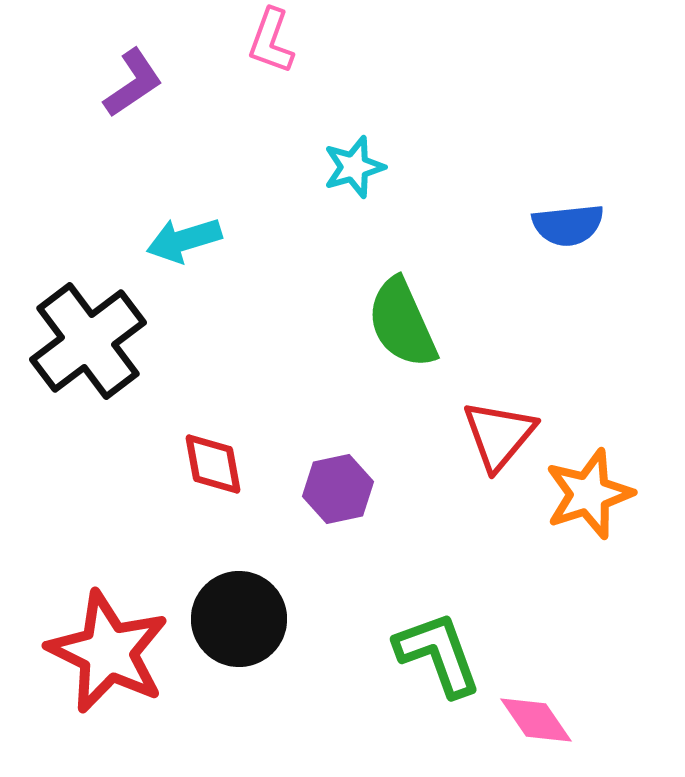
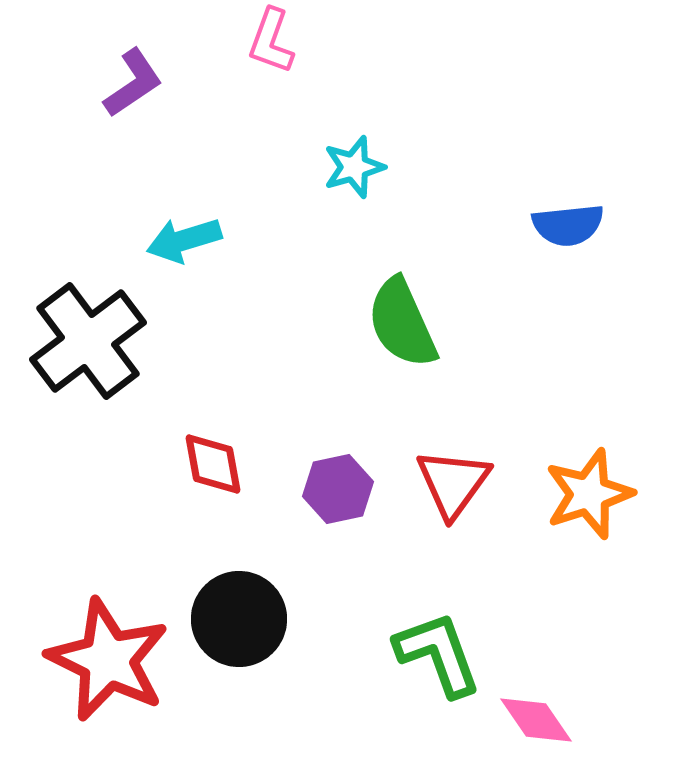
red triangle: moved 46 px left, 48 px down; rotated 4 degrees counterclockwise
red star: moved 8 px down
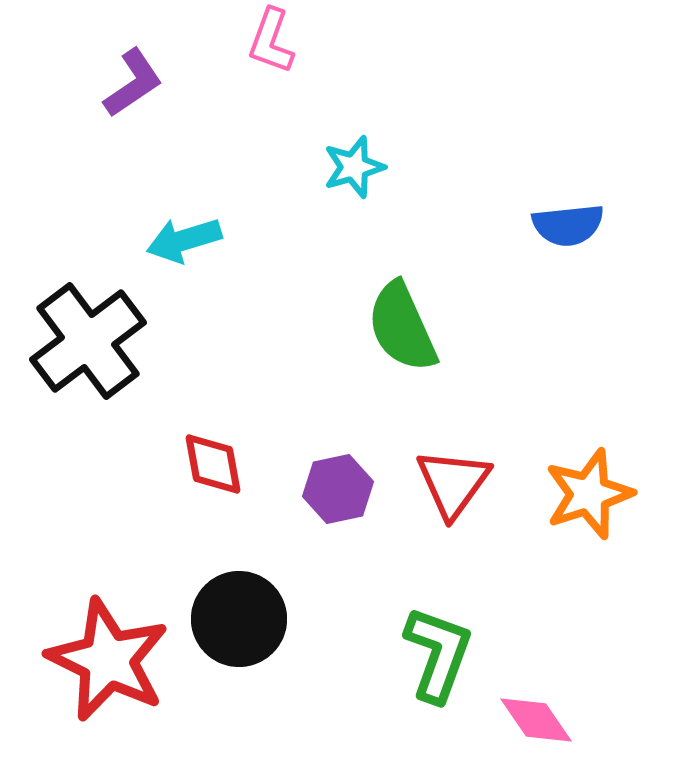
green semicircle: moved 4 px down
green L-shape: rotated 40 degrees clockwise
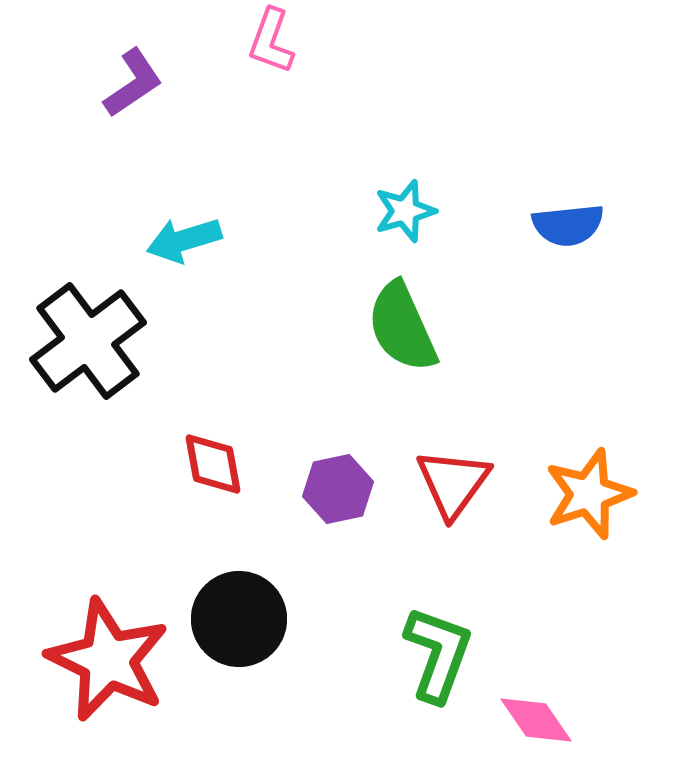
cyan star: moved 51 px right, 44 px down
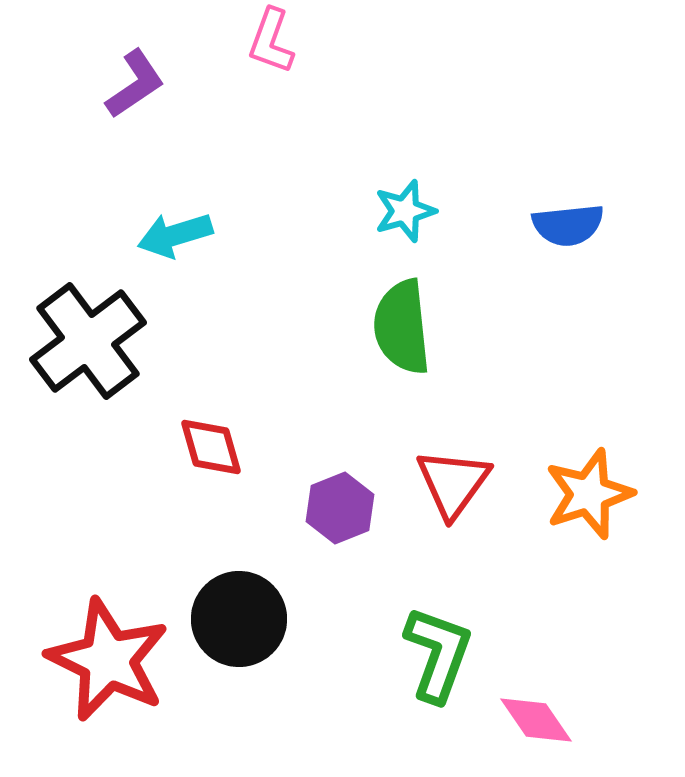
purple L-shape: moved 2 px right, 1 px down
cyan arrow: moved 9 px left, 5 px up
green semicircle: rotated 18 degrees clockwise
red diamond: moved 2 px left, 17 px up; rotated 6 degrees counterclockwise
purple hexagon: moved 2 px right, 19 px down; rotated 10 degrees counterclockwise
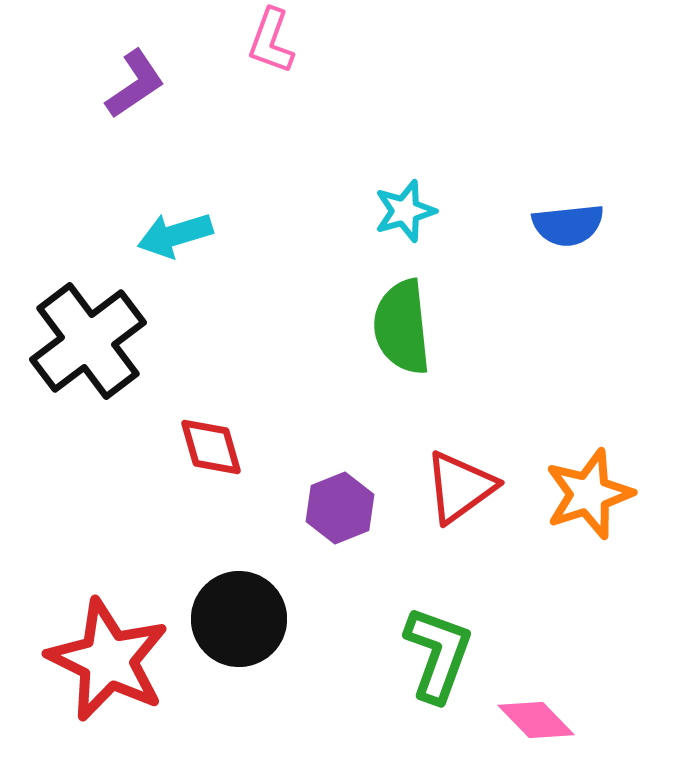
red triangle: moved 7 px right, 4 px down; rotated 18 degrees clockwise
pink diamond: rotated 10 degrees counterclockwise
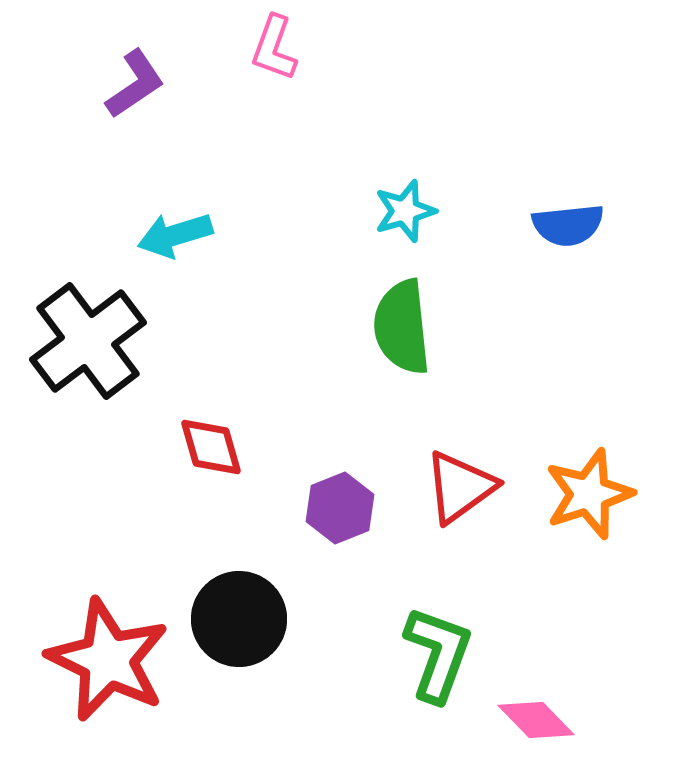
pink L-shape: moved 3 px right, 7 px down
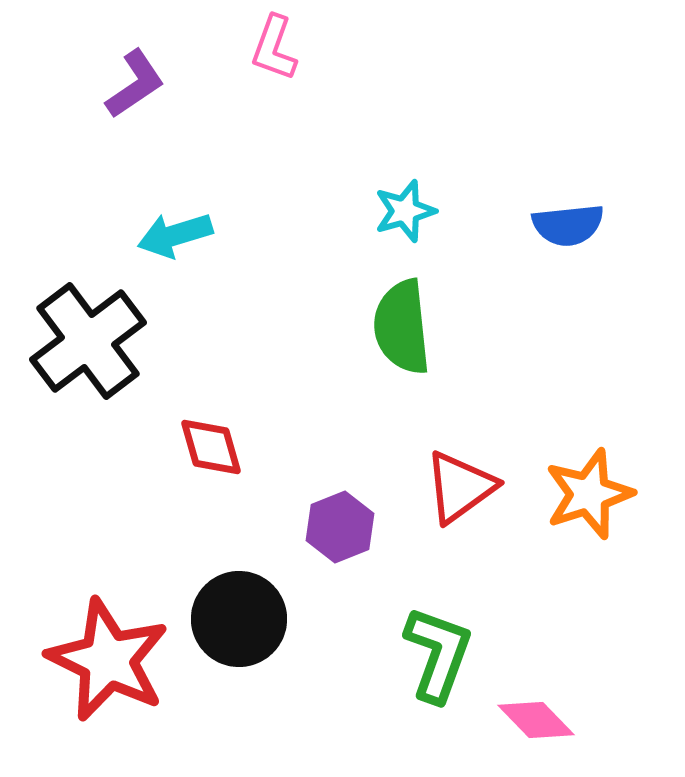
purple hexagon: moved 19 px down
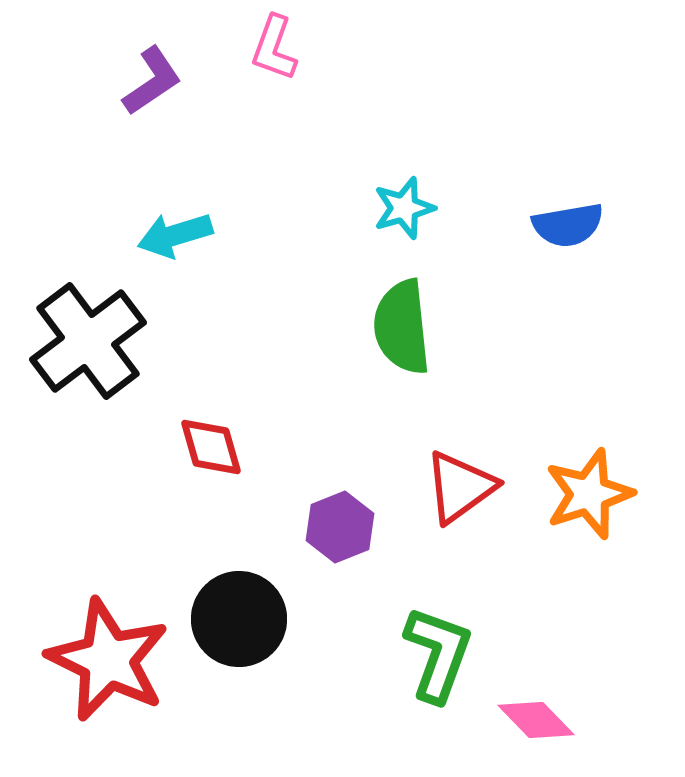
purple L-shape: moved 17 px right, 3 px up
cyan star: moved 1 px left, 3 px up
blue semicircle: rotated 4 degrees counterclockwise
